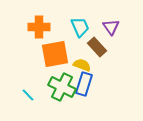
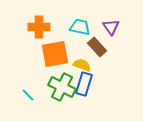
cyan trapezoid: rotated 55 degrees counterclockwise
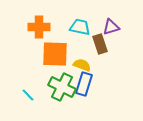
purple triangle: rotated 48 degrees clockwise
brown rectangle: moved 3 px right, 3 px up; rotated 24 degrees clockwise
orange square: rotated 12 degrees clockwise
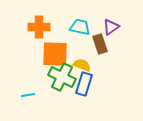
purple triangle: rotated 18 degrees counterclockwise
green cross: moved 10 px up
cyan line: rotated 56 degrees counterclockwise
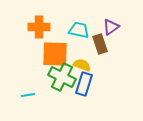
cyan trapezoid: moved 1 px left, 3 px down
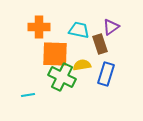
yellow semicircle: rotated 30 degrees counterclockwise
blue rectangle: moved 22 px right, 10 px up
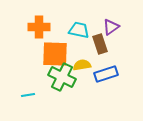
blue rectangle: rotated 55 degrees clockwise
